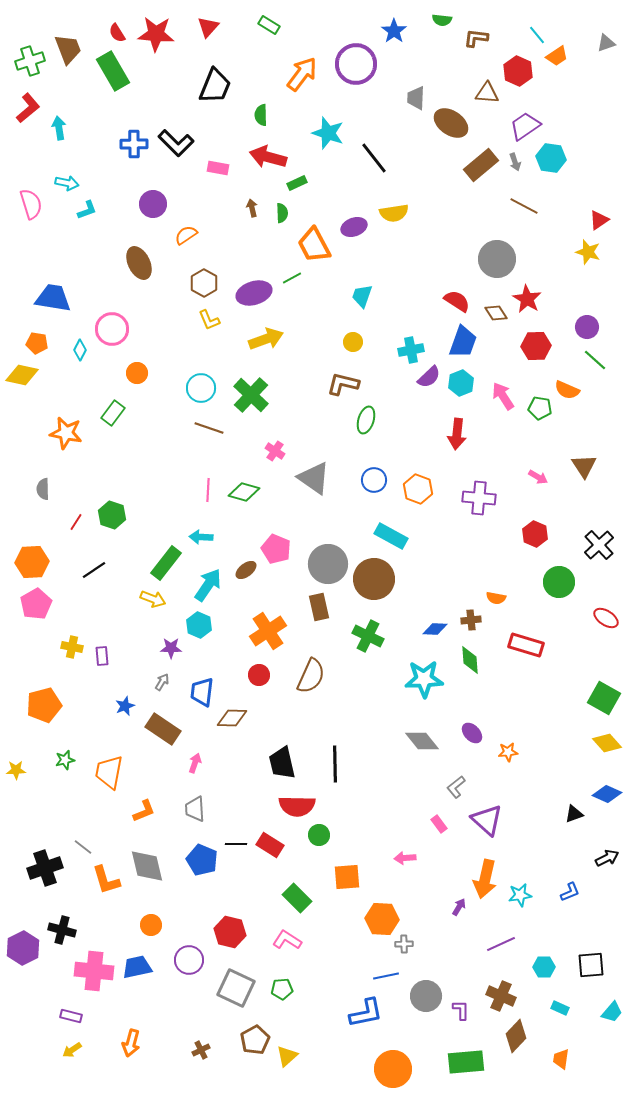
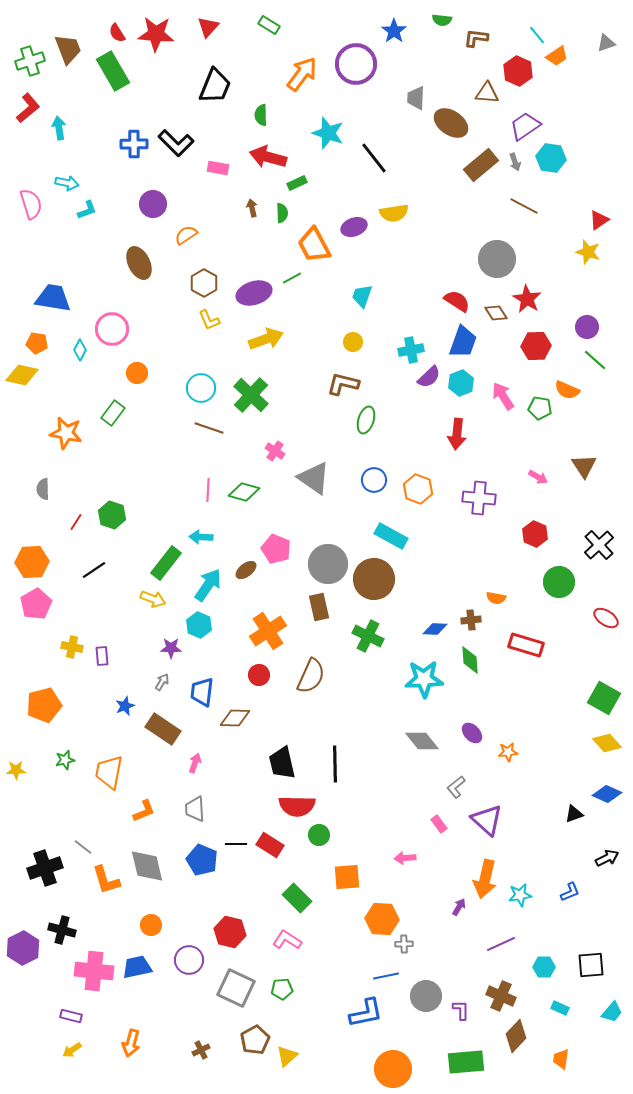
brown diamond at (232, 718): moved 3 px right
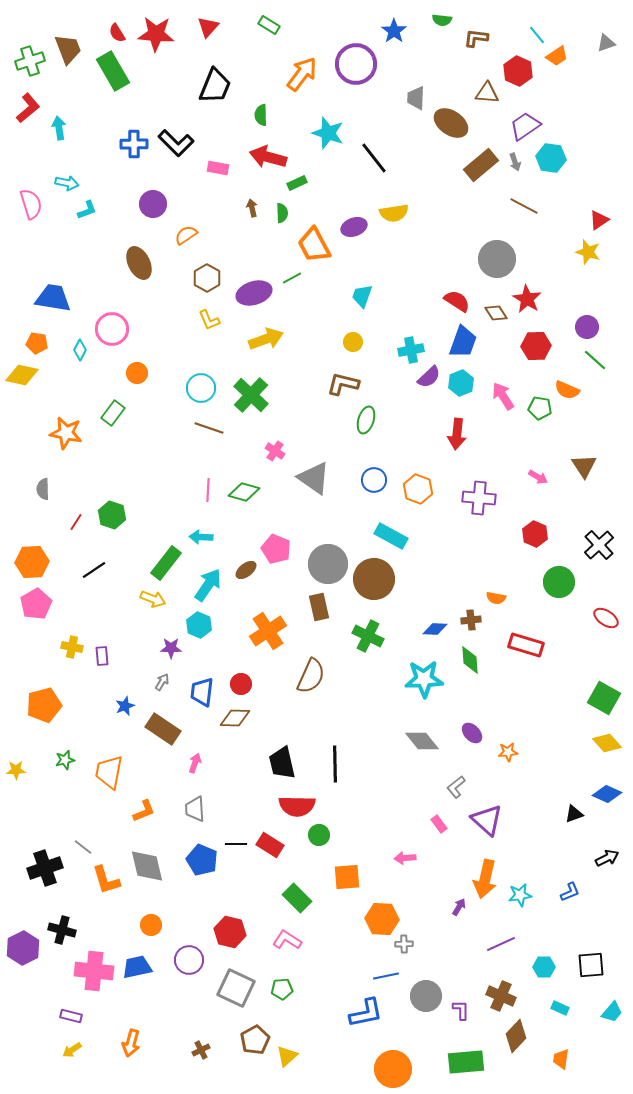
brown hexagon at (204, 283): moved 3 px right, 5 px up
red circle at (259, 675): moved 18 px left, 9 px down
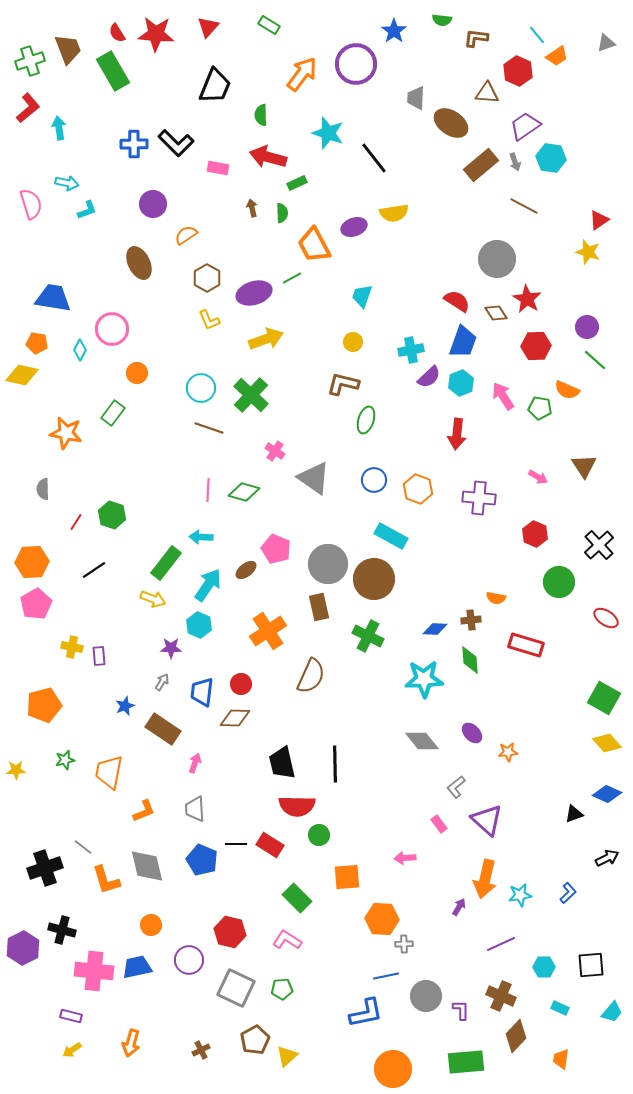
purple rectangle at (102, 656): moved 3 px left
blue L-shape at (570, 892): moved 2 px left, 1 px down; rotated 20 degrees counterclockwise
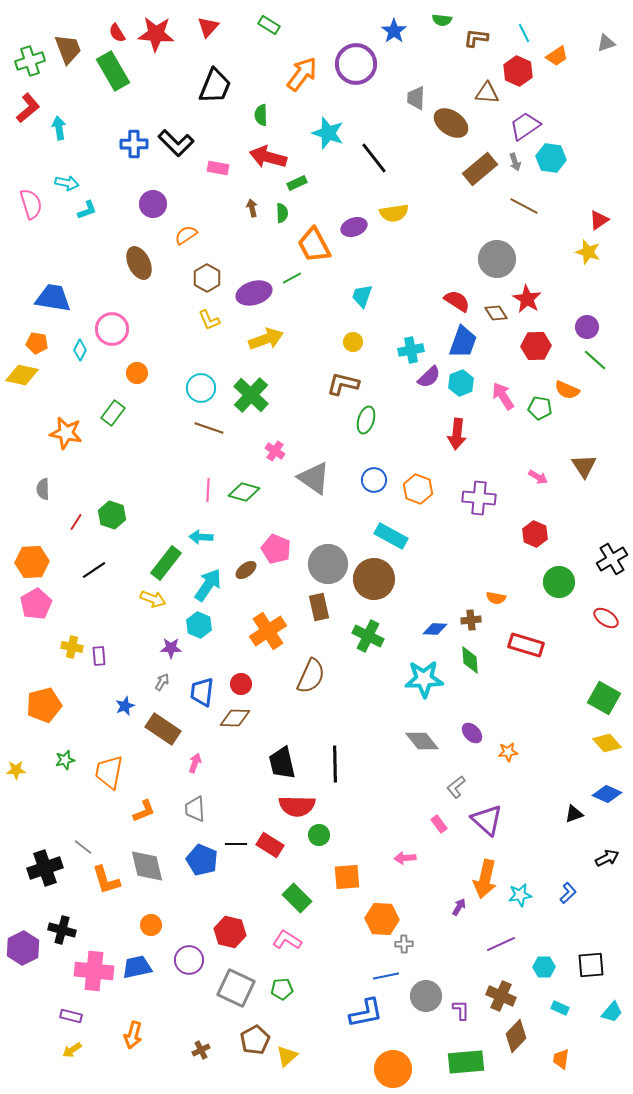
cyan line at (537, 35): moved 13 px left, 2 px up; rotated 12 degrees clockwise
brown rectangle at (481, 165): moved 1 px left, 4 px down
black cross at (599, 545): moved 13 px right, 14 px down; rotated 12 degrees clockwise
orange arrow at (131, 1043): moved 2 px right, 8 px up
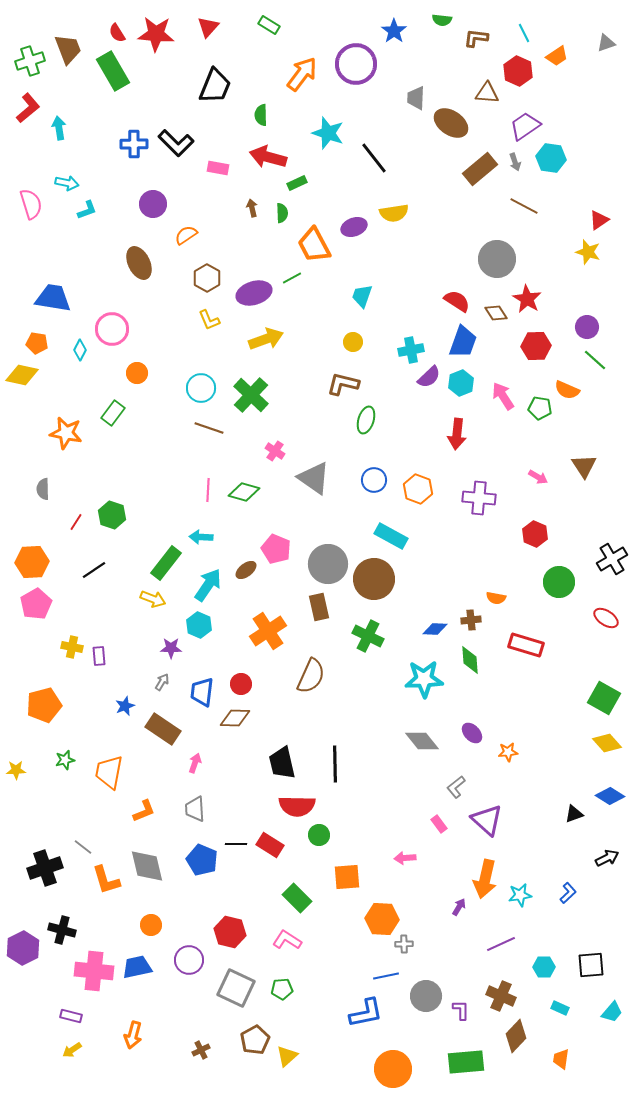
blue diamond at (607, 794): moved 3 px right, 2 px down; rotated 8 degrees clockwise
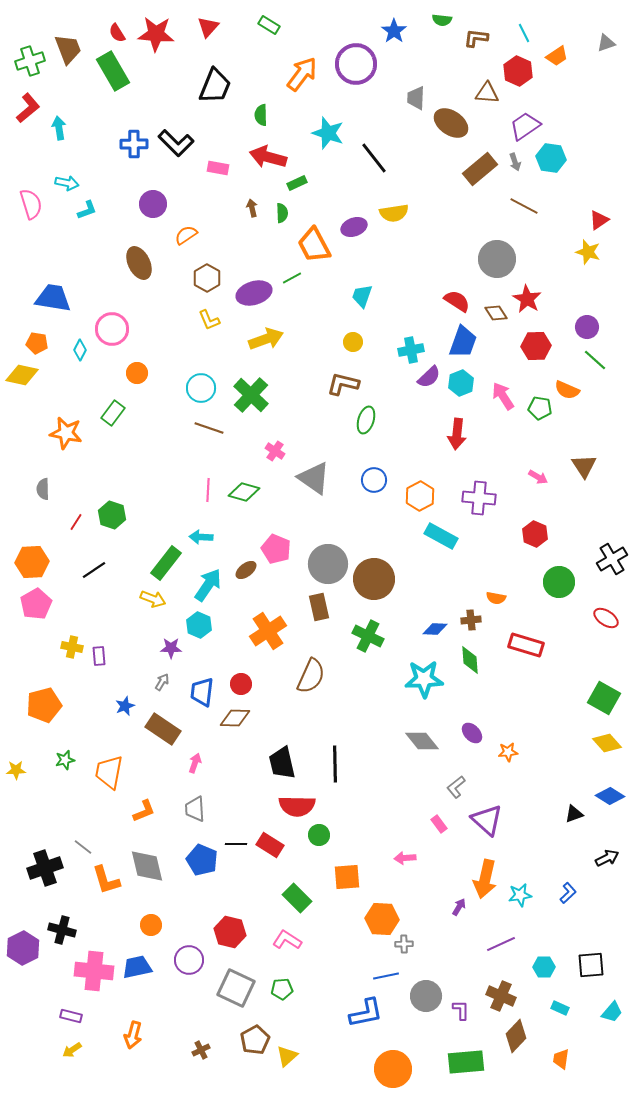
orange hexagon at (418, 489): moved 2 px right, 7 px down; rotated 12 degrees clockwise
cyan rectangle at (391, 536): moved 50 px right
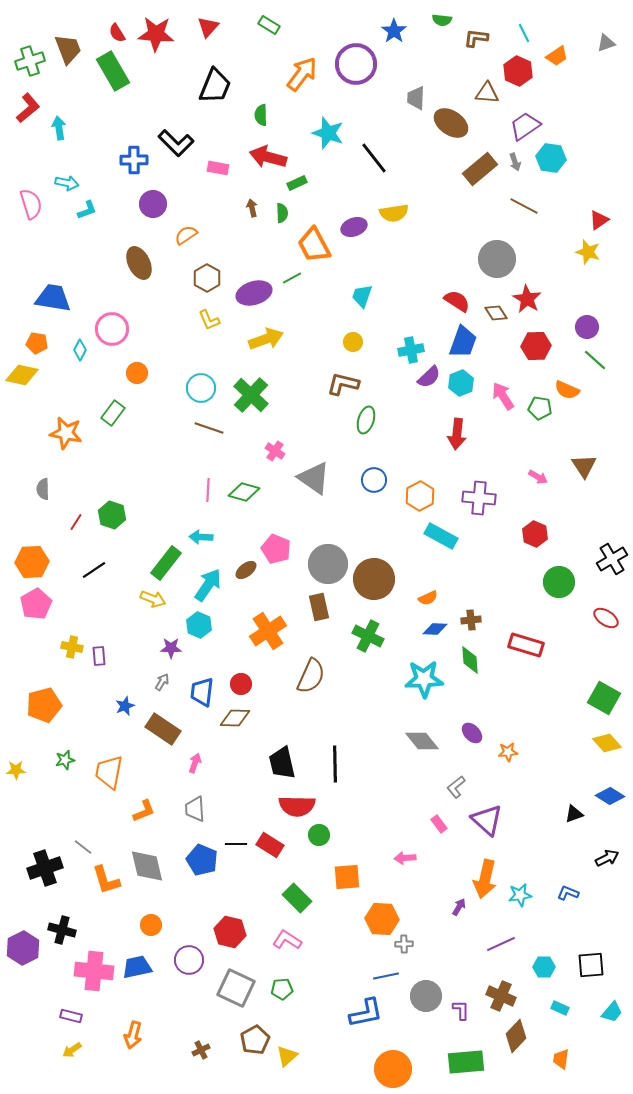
blue cross at (134, 144): moved 16 px down
orange semicircle at (496, 598): moved 68 px left; rotated 36 degrees counterclockwise
blue L-shape at (568, 893): rotated 115 degrees counterclockwise
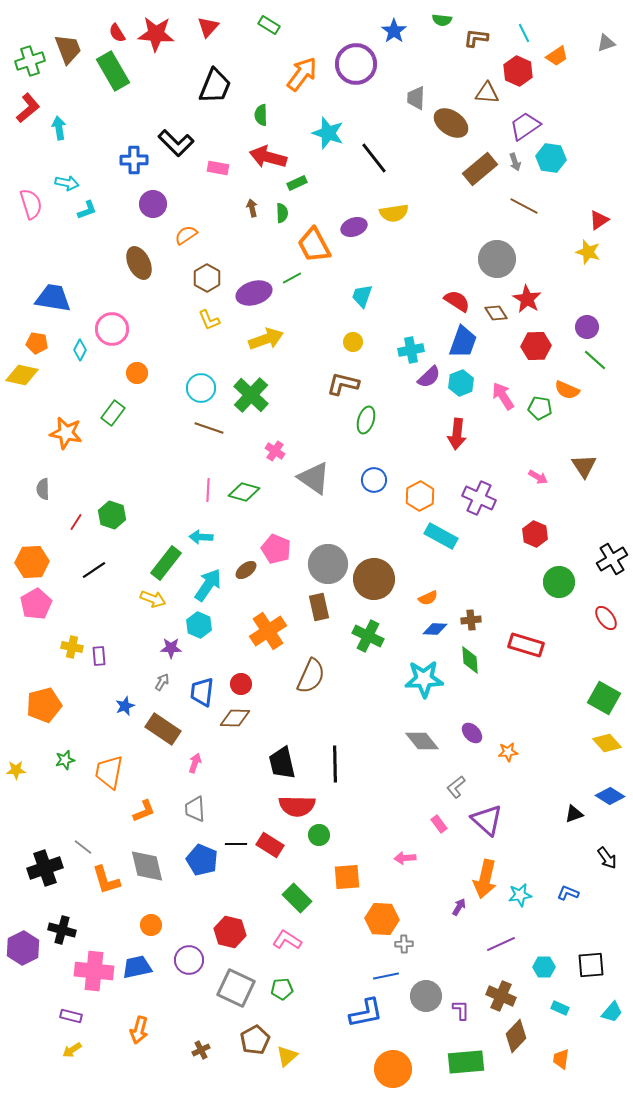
purple cross at (479, 498): rotated 20 degrees clockwise
red ellipse at (606, 618): rotated 20 degrees clockwise
black arrow at (607, 858): rotated 80 degrees clockwise
orange arrow at (133, 1035): moved 6 px right, 5 px up
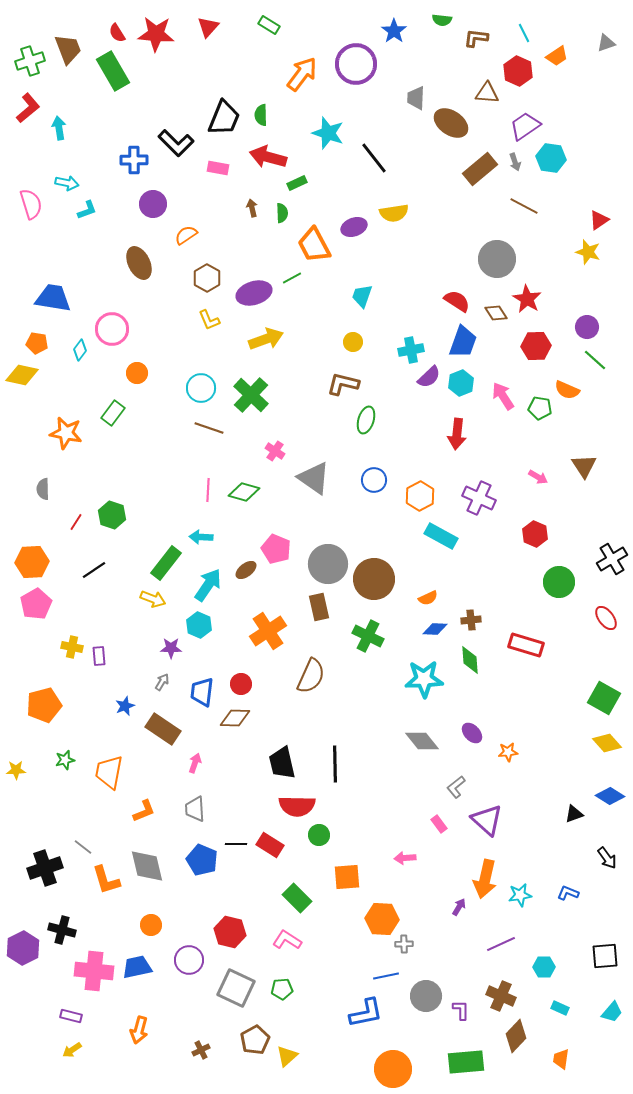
black trapezoid at (215, 86): moved 9 px right, 32 px down
cyan diamond at (80, 350): rotated 10 degrees clockwise
black square at (591, 965): moved 14 px right, 9 px up
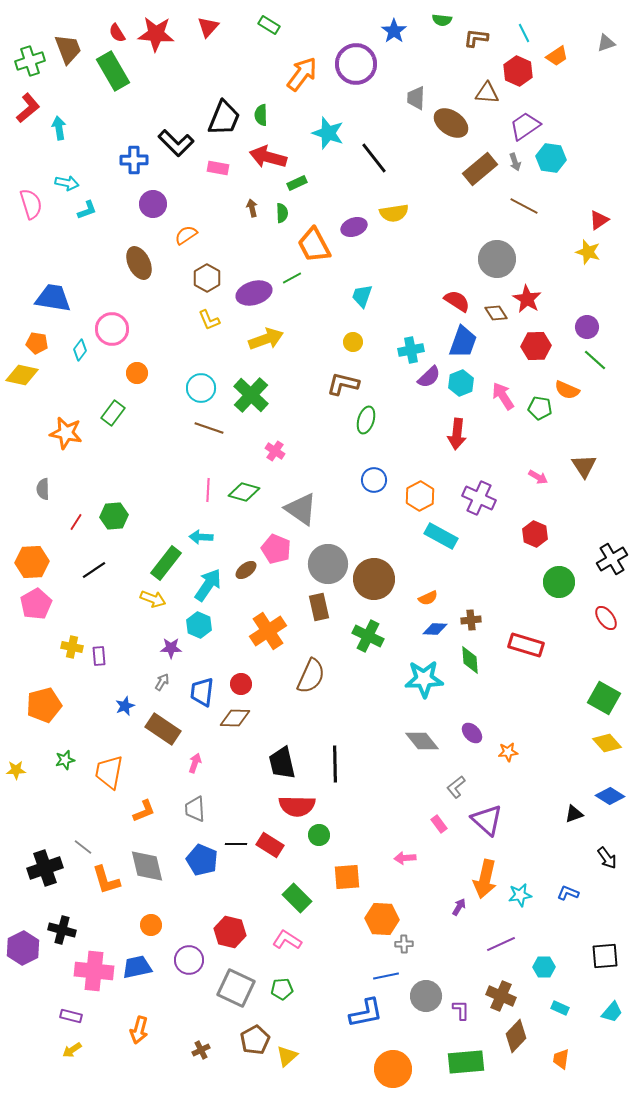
gray triangle at (314, 478): moved 13 px left, 31 px down
green hexagon at (112, 515): moved 2 px right, 1 px down; rotated 24 degrees counterclockwise
